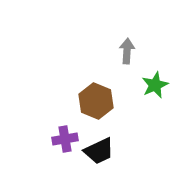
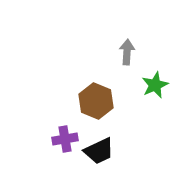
gray arrow: moved 1 px down
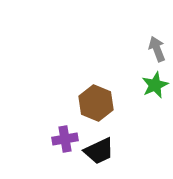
gray arrow: moved 30 px right, 3 px up; rotated 25 degrees counterclockwise
brown hexagon: moved 2 px down
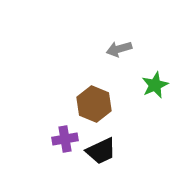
gray arrow: moved 38 px left; rotated 85 degrees counterclockwise
brown hexagon: moved 2 px left, 1 px down
black trapezoid: moved 2 px right
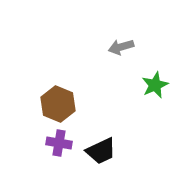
gray arrow: moved 2 px right, 2 px up
brown hexagon: moved 36 px left
purple cross: moved 6 px left, 4 px down; rotated 20 degrees clockwise
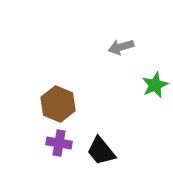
black trapezoid: rotated 76 degrees clockwise
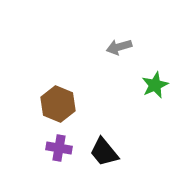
gray arrow: moved 2 px left
purple cross: moved 5 px down
black trapezoid: moved 3 px right, 1 px down
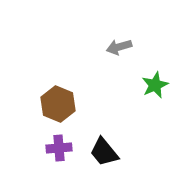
purple cross: rotated 15 degrees counterclockwise
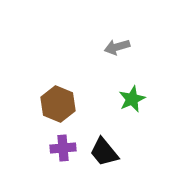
gray arrow: moved 2 px left
green star: moved 23 px left, 14 px down
purple cross: moved 4 px right
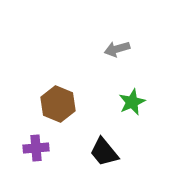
gray arrow: moved 2 px down
green star: moved 3 px down
purple cross: moved 27 px left
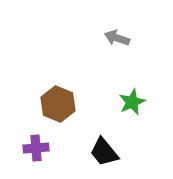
gray arrow: moved 11 px up; rotated 35 degrees clockwise
